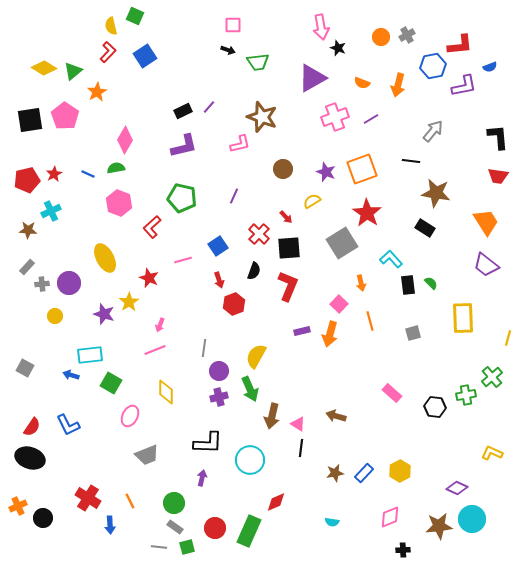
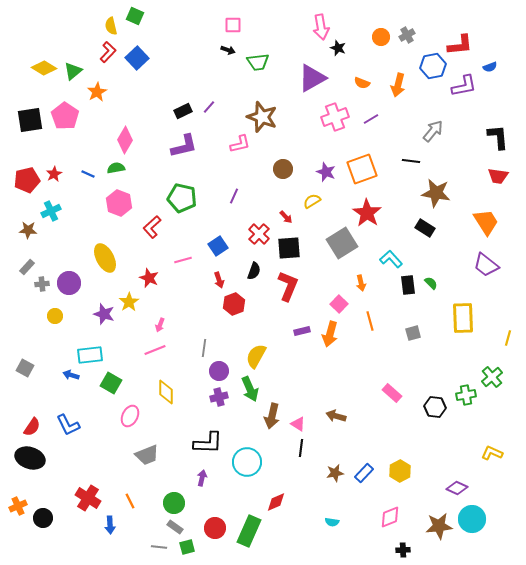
blue square at (145, 56): moved 8 px left, 2 px down; rotated 10 degrees counterclockwise
cyan circle at (250, 460): moved 3 px left, 2 px down
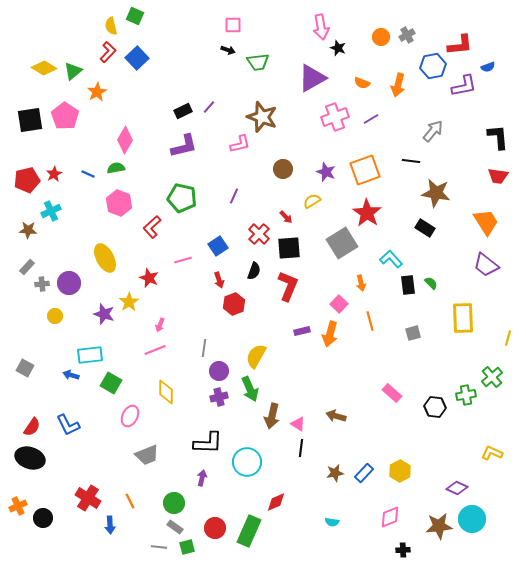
blue semicircle at (490, 67): moved 2 px left
orange square at (362, 169): moved 3 px right, 1 px down
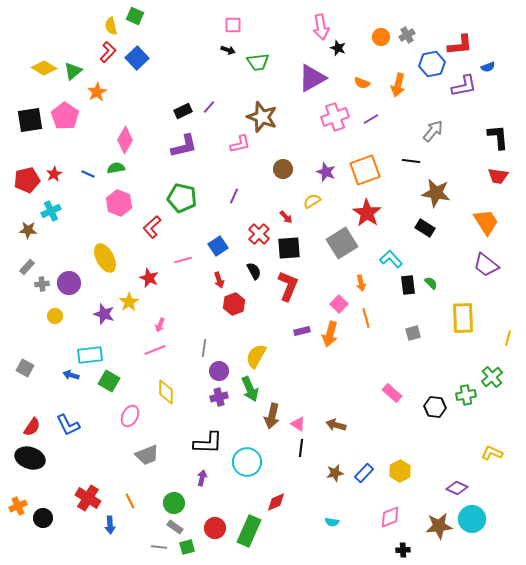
blue hexagon at (433, 66): moved 1 px left, 2 px up
black semicircle at (254, 271): rotated 48 degrees counterclockwise
orange line at (370, 321): moved 4 px left, 3 px up
green square at (111, 383): moved 2 px left, 2 px up
brown arrow at (336, 416): moved 9 px down
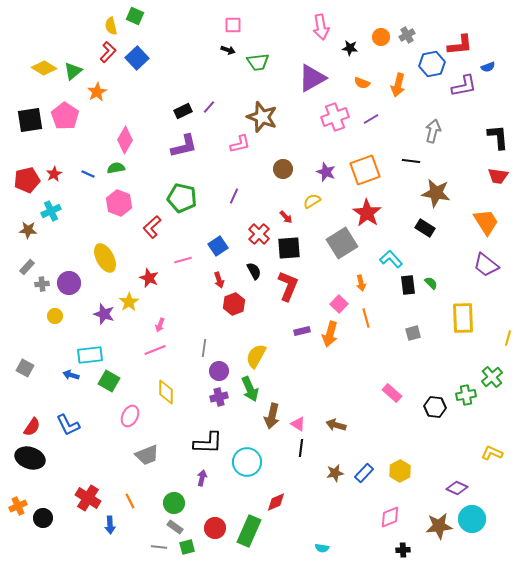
black star at (338, 48): moved 12 px right; rotated 14 degrees counterclockwise
gray arrow at (433, 131): rotated 25 degrees counterclockwise
cyan semicircle at (332, 522): moved 10 px left, 26 px down
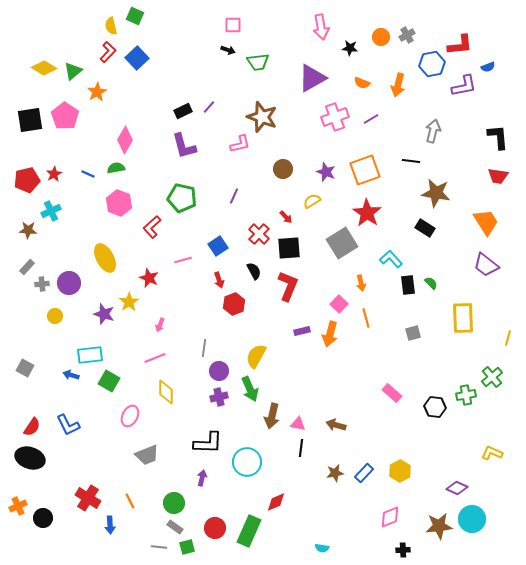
purple L-shape at (184, 146): rotated 88 degrees clockwise
pink line at (155, 350): moved 8 px down
pink triangle at (298, 424): rotated 21 degrees counterclockwise
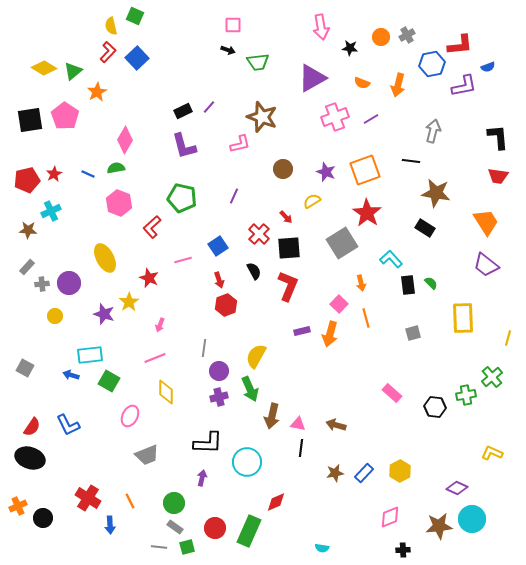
red hexagon at (234, 304): moved 8 px left, 1 px down
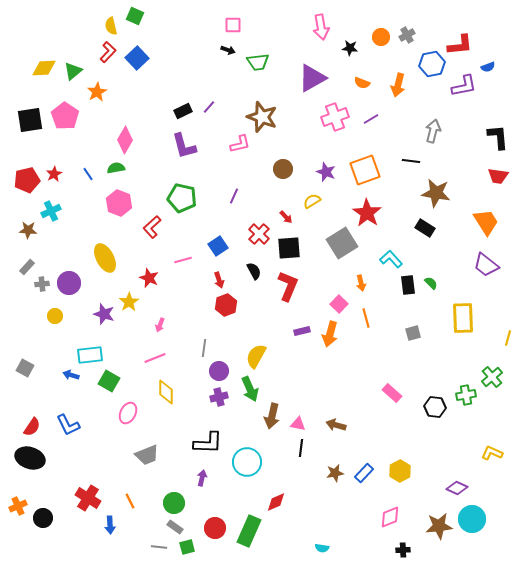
yellow diamond at (44, 68): rotated 35 degrees counterclockwise
blue line at (88, 174): rotated 32 degrees clockwise
pink ellipse at (130, 416): moved 2 px left, 3 px up
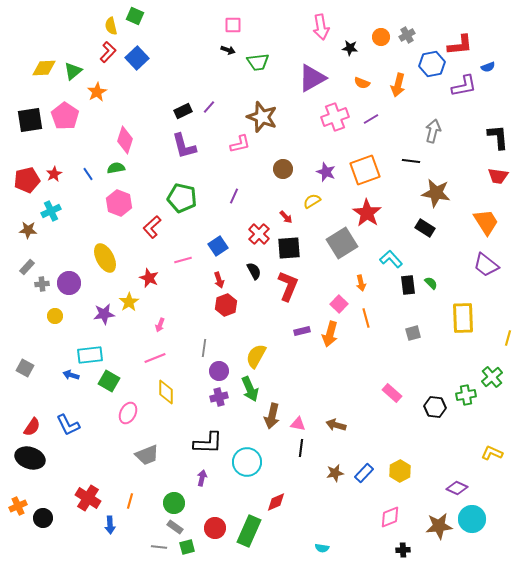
pink diamond at (125, 140): rotated 12 degrees counterclockwise
purple star at (104, 314): rotated 25 degrees counterclockwise
orange line at (130, 501): rotated 42 degrees clockwise
